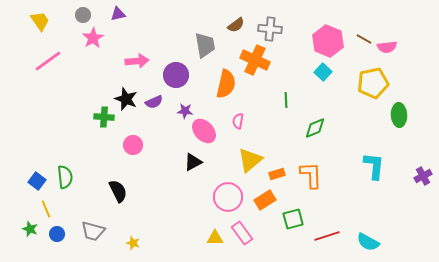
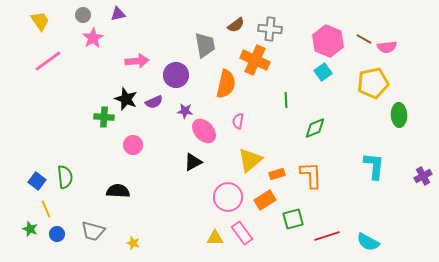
cyan square at (323, 72): rotated 12 degrees clockwise
black semicircle at (118, 191): rotated 60 degrees counterclockwise
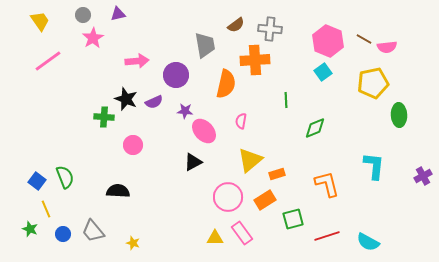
orange cross at (255, 60): rotated 28 degrees counterclockwise
pink semicircle at (238, 121): moved 3 px right
orange L-shape at (311, 175): moved 16 px right, 9 px down; rotated 12 degrees counterclockwise
green semicircle at (65, 177): rotated 15 degrees counterclockwise
gray trapezoid at (93, 231): rotated 35 degrees clockwise
blue circle at (57, 234): moved 6 px right
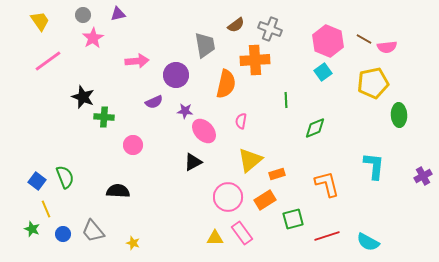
gray cross at (270, 29): rotated 15 degrees clockwise
black star at (126, 99): moved 43 px left, 2 px up
green star at (30, 229): moved 2 px right
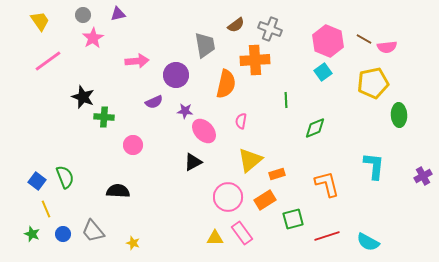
green star at (32, 229): moved 5 px down
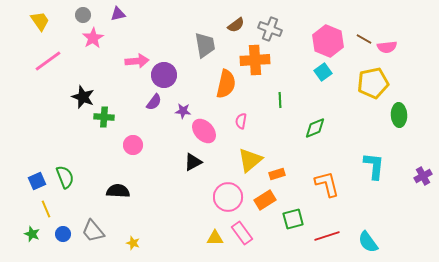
purple circle at (176, 75): moved 12 px left
green line at (286, 100): moved 6 px left
purple semicircle at (154, 102): rotated 30 degrees counterclockwise
purple star at (185, 111): moved 2 px left
blue square at (37, 181): rotated 30 degrees clockwise
cyan semicircle at (368, 242): rotated 25 degrees clockwise
